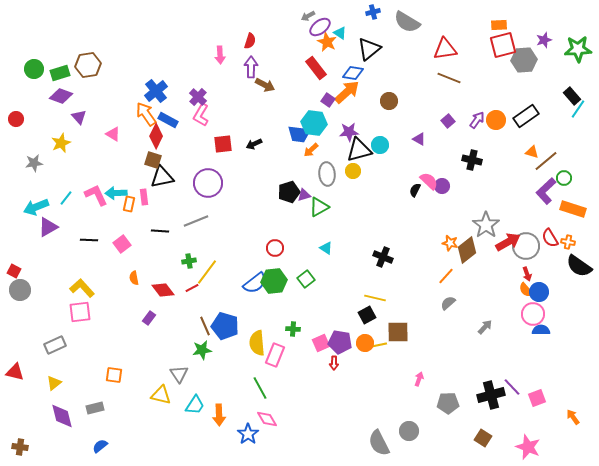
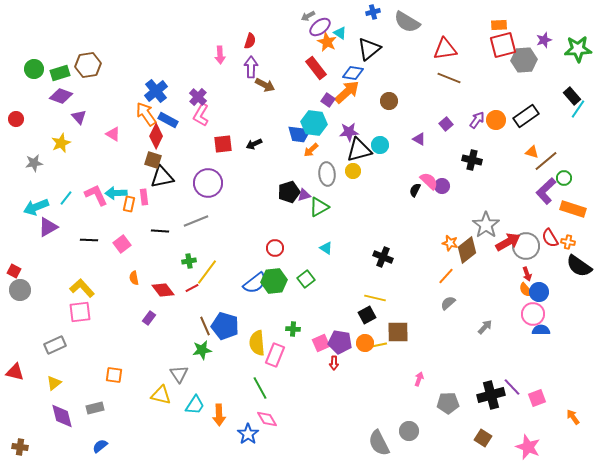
purple square at (448, 121): moved 2 px left, 3 px down
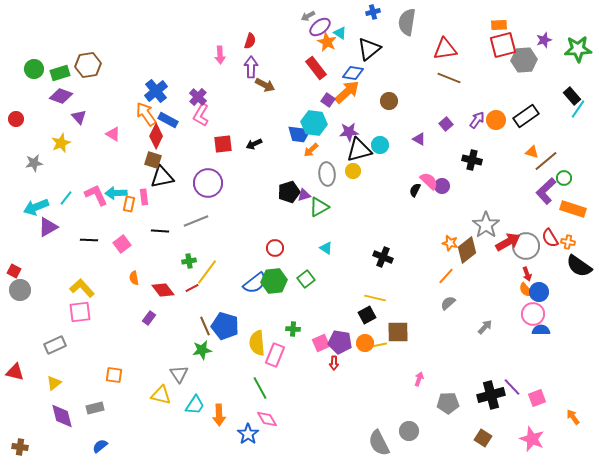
gray semicircle at (407, 22): rotated 68 degrees clockwise
pink star at (528, 447): moved 4 px right, 8 px up
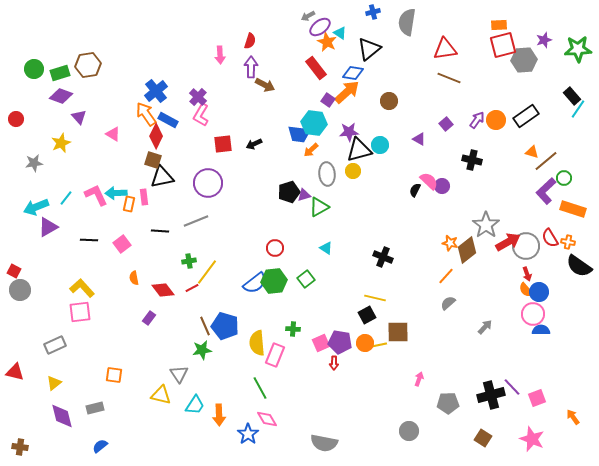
gray semicircle at (379, 443): moved 55 px left; rotated 52 degrees counterclockwise
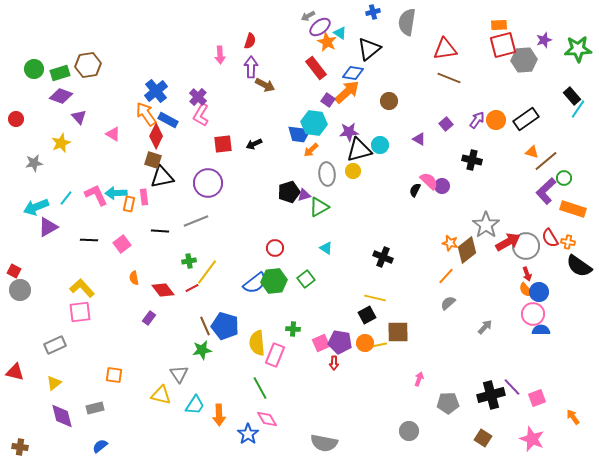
black rectangle at (526, 116): moved 3 px down
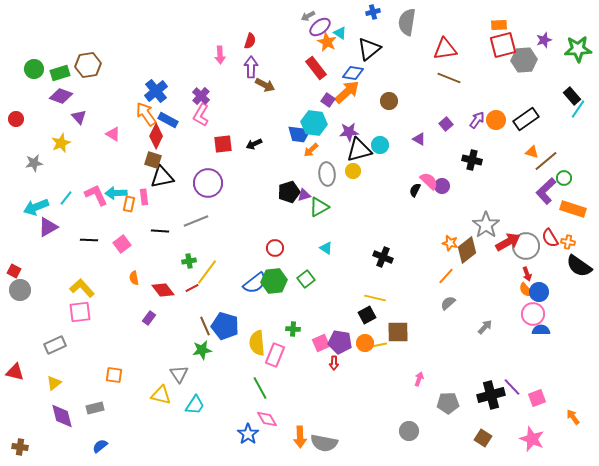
purple cross at (198, 97): moved 3 px right, 1 px up
orange arrow at (219, 415): moved 81 px right, 22 px down
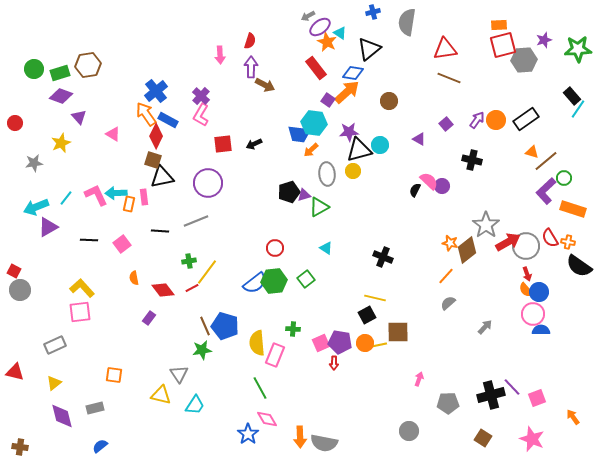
red circle at (16, 119): moved 1 px left, 4 px down
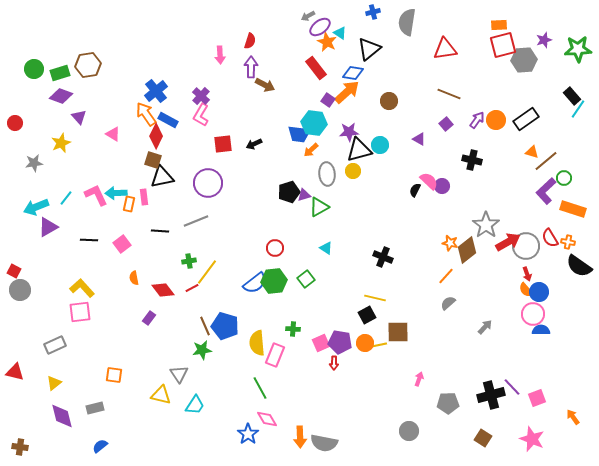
brown line at (449, 78): moved 16 px down
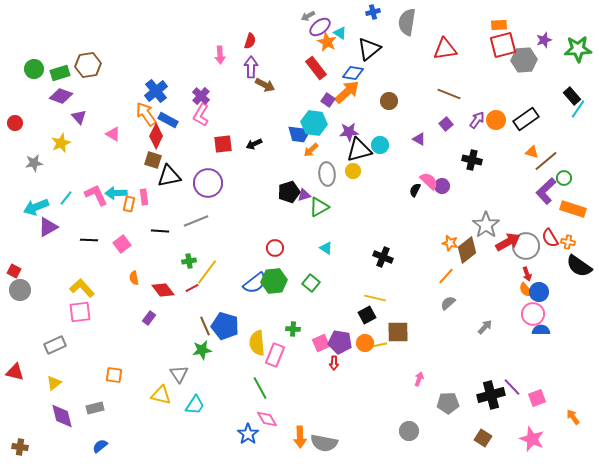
black triangle at (162, 177): moved 7 px right, 1 px up
green square at (306, 279): moved 5 px right, 4 px down; rotated 12 degrees counterclockwise
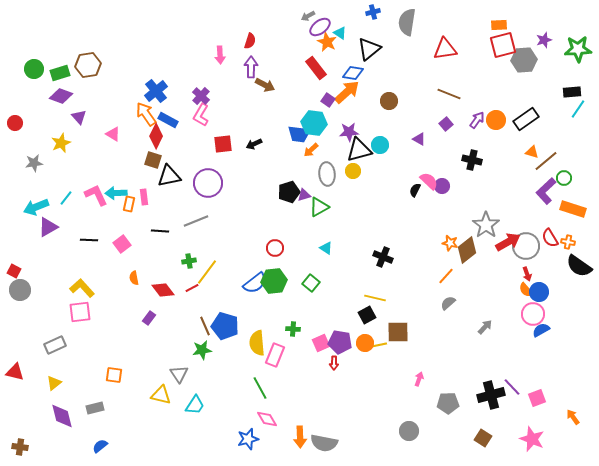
black rectangle at (572, 96): moved 4 px up; rotated 54 degrees counterclockwise
blue semicircle at (541, 330): rotated 30 degrees counterclockwise
blue star at (248, 434): moved 5 px down; rotated 20 degrees clockwise
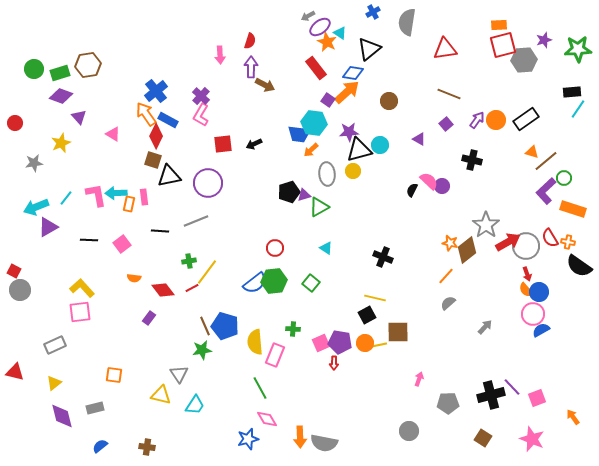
blue cross at (373, 12): rotated 16 degrees counterclockwise
black semicircle at (415, 190): moved 3 px left
pink L-shape at (96, 195): rotated 15 degrees clockwise
orange semicircle at (134, 278): rotated 72 degrees counterclockwise
yellow semicircle at (257, 343): moved 2 px left, 1 px up
brown cross at (20, 447): moved 127 px right
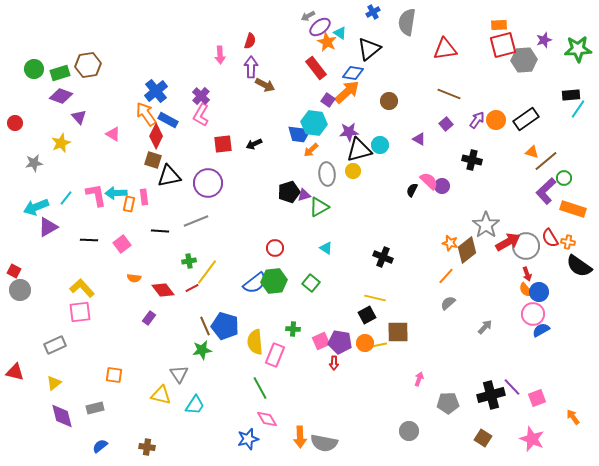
black rectangle at (572, 92): moved 1 px left, 3 px down
pink square at (321, 343): moved 2 px up
